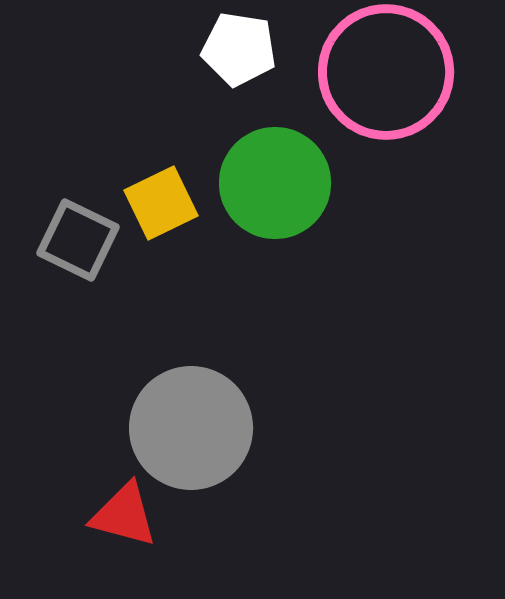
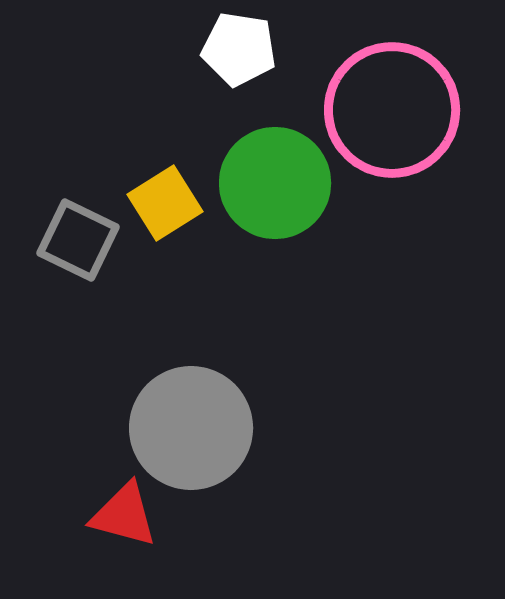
pink circle: moved 6 px right, 38 px down
yellow square: moved 4 px right; rotated 6 degrees counterclockwise
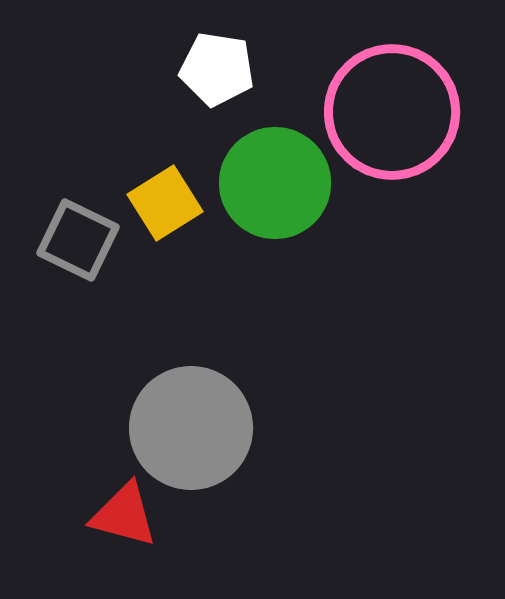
white pentagon: moved 22 px left, 20 px down
pink circle: moved 2 px down
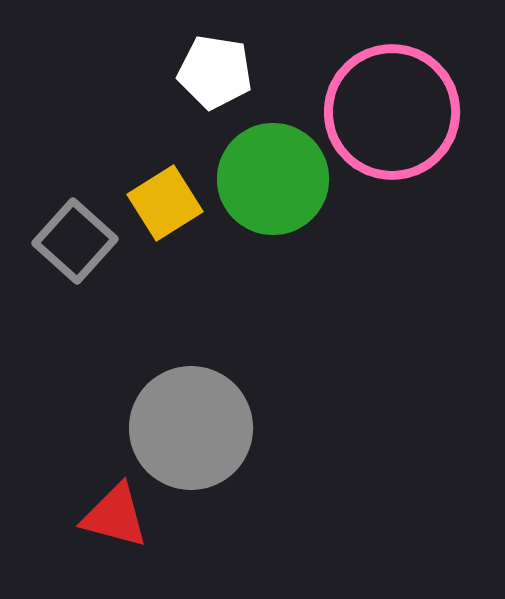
white pentagon: moved 2 px left, 3 px down
green circle: moved 2 px left, 4 px up
gray square: moved 3 px left, 1 px down; rotated 16 degrees clockwise
red triangle: moved 9 px left, 1 px down
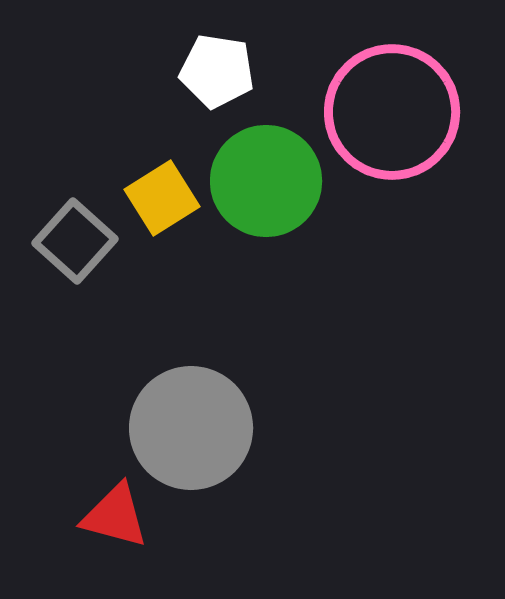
white pentagon: moved 2 px right, 1 px up
green circle: moved 7 px left, 2 px down
yellow square: moved 3 px left, 5 px up
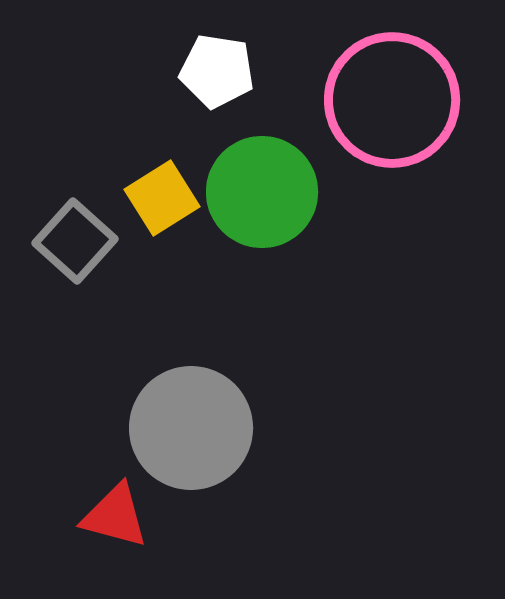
pink circle: moved 12 px up
green circle: moved 4 px left, 11 px down
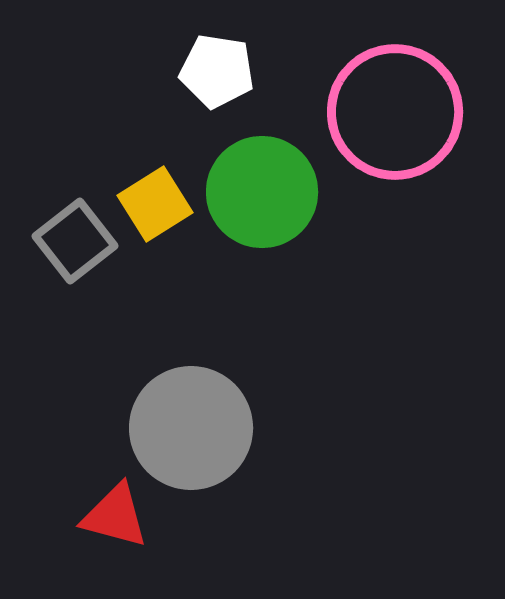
pink circle: moved 3 px right, 12 px down
yellow square: moved 7 px left, 6 px down
gray square: rotated 10 degrees clockwise
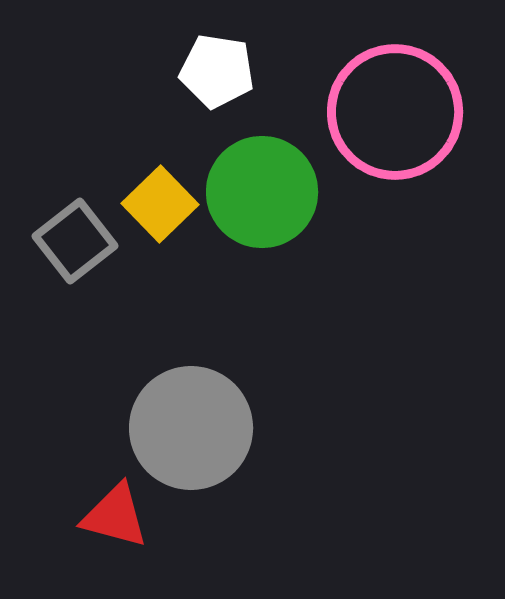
yellow square: moved 5 px right; rotated 12 degrees counterclockwise
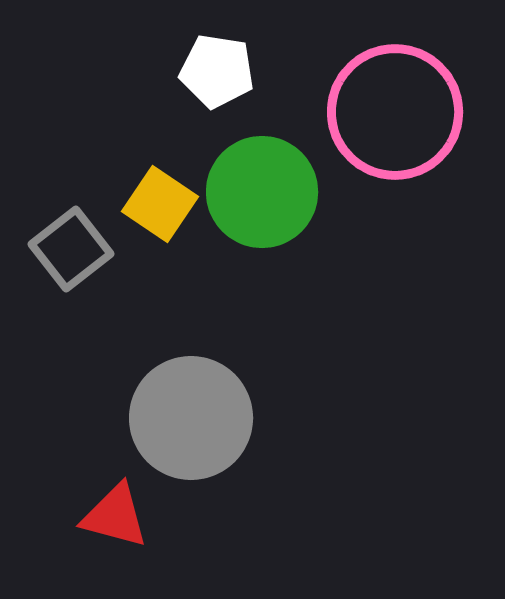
yellow square: rotated 12 degrees counterclockwise
gray square: moved 4 px left, 8 px down
gray circle: moved 10 px up
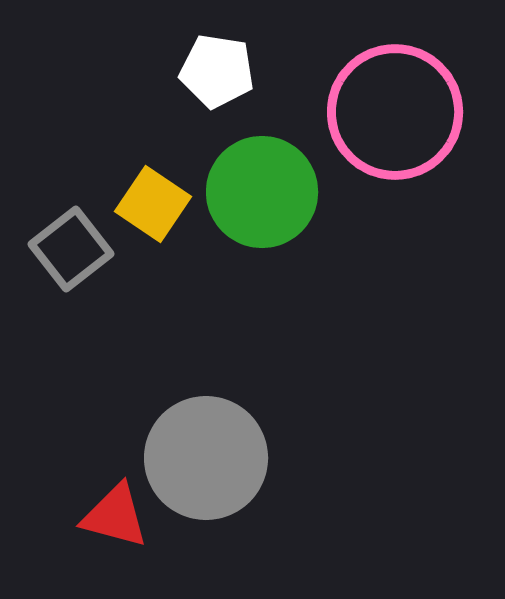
yellow square: moved 7 px left
gray circle: moved 15 px right, 40 px down
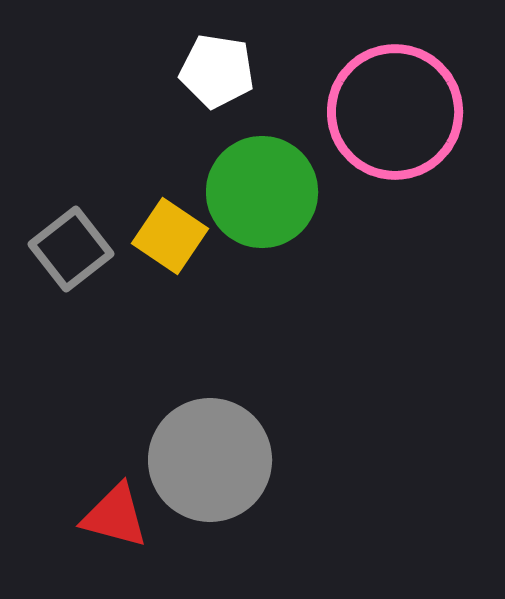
yellow square: moved 17 px right, 32 px down
gray circle: moved 4 px right, 2 px down
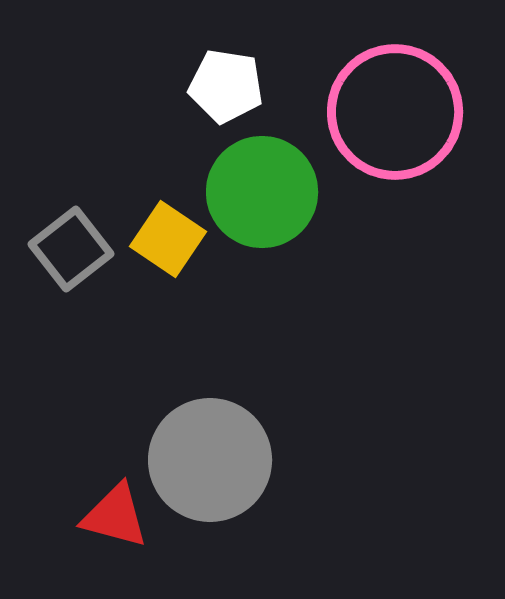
white pentagon: moved 9 px right, 15 px down
yellow square: moved 2 px left, 3 px down
